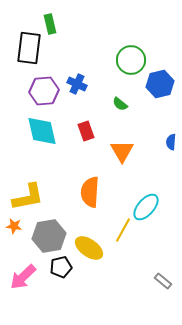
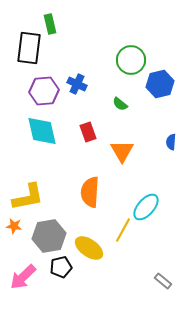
red rectangle: moved 2 px right, 1 px down
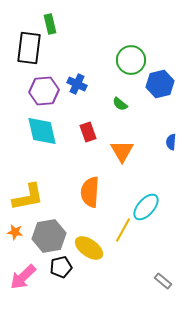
orange star: moved 1 px right, 6 px down
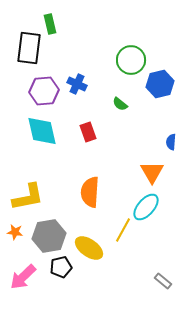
orange triangle: moved 30 px right, 21 px down
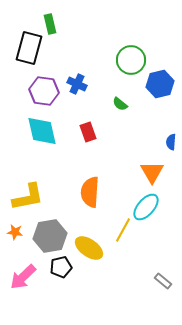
black rectangle: rotated 8 degrees clockwise
purple hexagon: rotated 12 degrees clockwise
gray hexagon: moved 1 px right
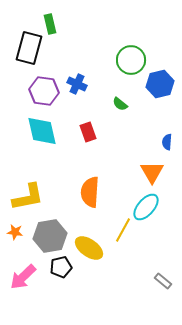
blue semicircle: moved 4 px left
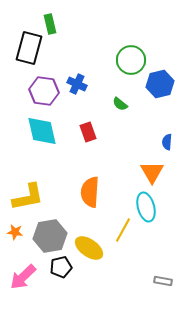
cyan ellipse: rotated 56 degrees counterclockwise
gray rectangle: rotated 30 degrees counterclockwise
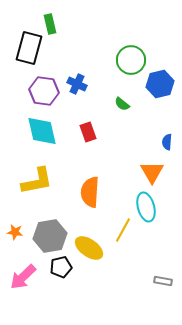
green semicircle: moved 2 px right
yellow L-shape: moved 9 px right, 16 px up
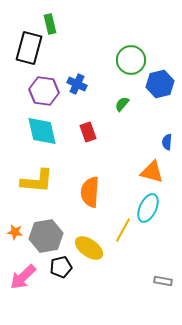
green semicircle: rotated 91 degrees clockwise
orange triangle: rotated 45 degrees counterclockwise
yellow L-shape: rotated 16 degrees clockwise
cyan ellipse: moved 2 px right, 1 px down; rotated 40 degrees clockwise
gray hexagon: moved 4 px left
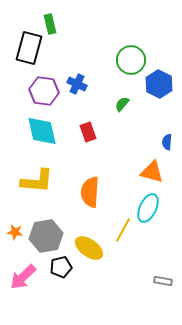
blue hexagon: moved 1 px left; rotated 20 degrees counterclockwise
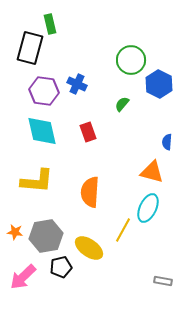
black rectangle: moved 1 px right
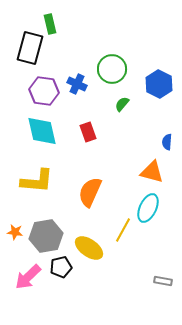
green circle: moved 19 px left, 9 px down
orange semicircle: rotated 20 degrees clockwise
pink arrow: moved 5 px right
